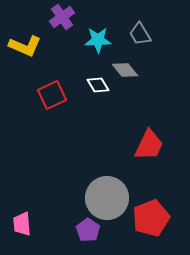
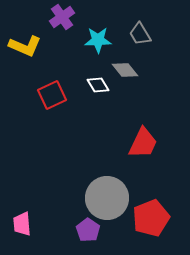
red trapezoid: moved 6 px left, 2 px up
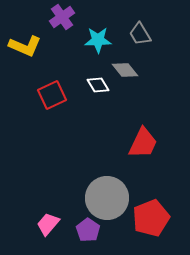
pink trapezoid: moved 26 px right; rotated 45 degrees clockwise
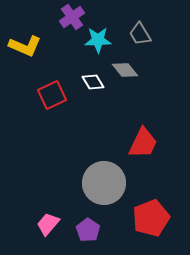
purple cross: moved 10 px right
white diamond: moved 5 px left, 3 px up
gray circle: moved 3 px left, 15 px up
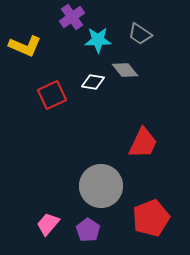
gray trapezoid: rotated 25 degrees counterclockwise
white diamond: rotated 50 degrees counterclockwise
gray circle: moved 3 px left, 3 px down
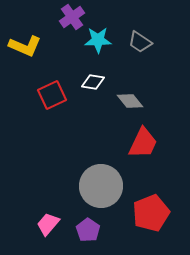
gray trapezoid: moved 8 px down
gray diamond: moved 5 px right, 31 px down
red pentagon: moved 5 px up
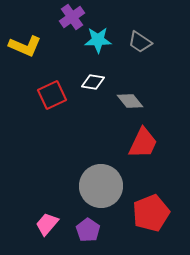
pink trapezoid: moved 1 px left
